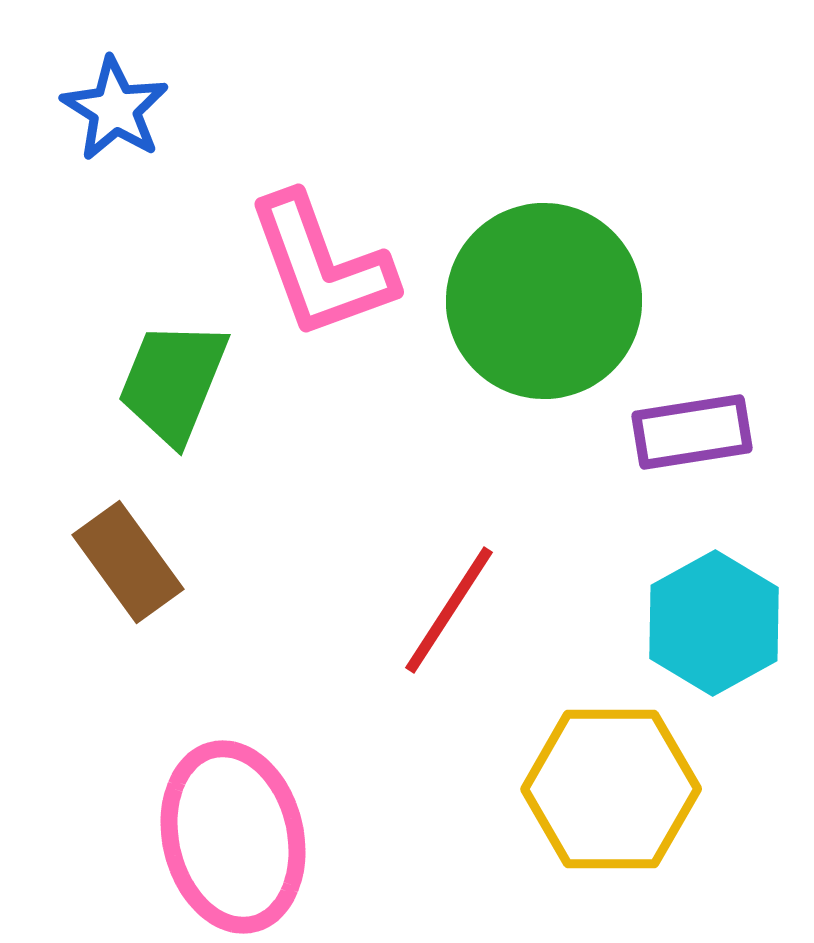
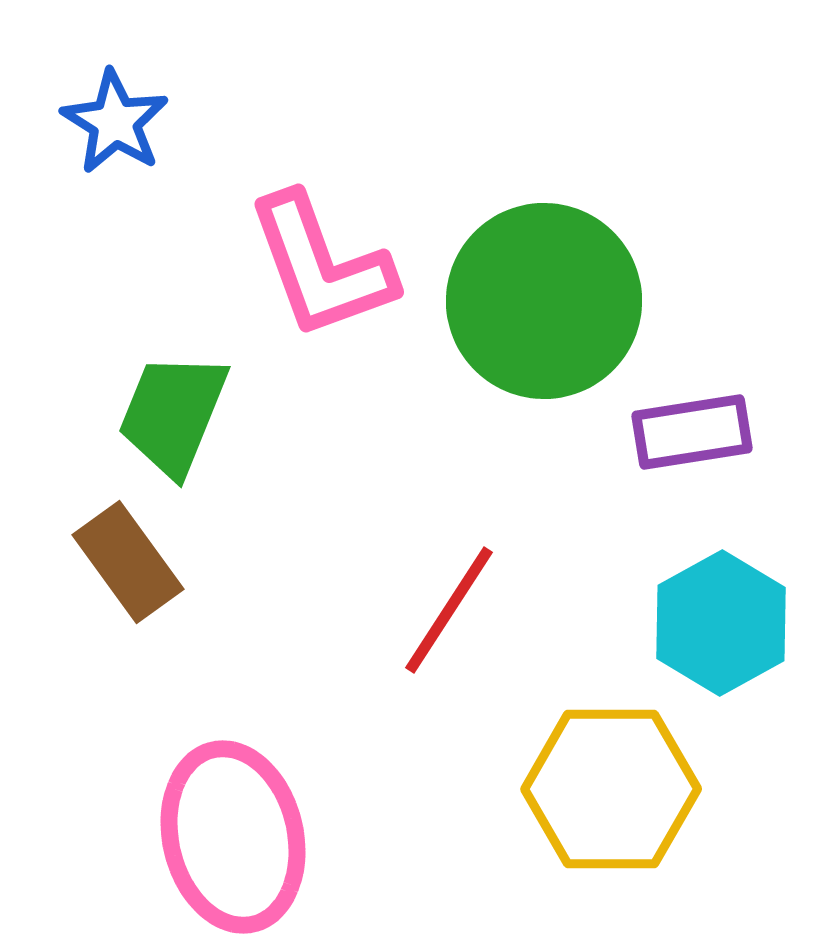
blue star: moved 13 px down
green trapezoid: moved 32 px down
cyan hexagon: moved 7 px right
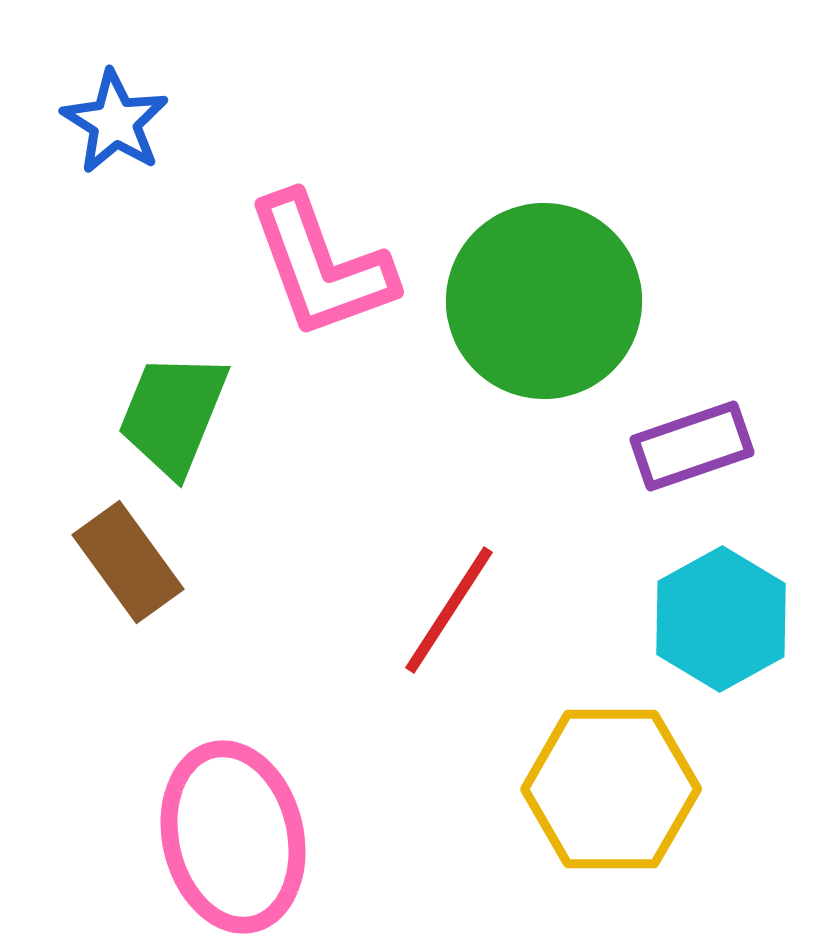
purple rectangle: moved 14 px down; rotated 10 degrees counterclockwise
cyan hexagon: moved 4 px up
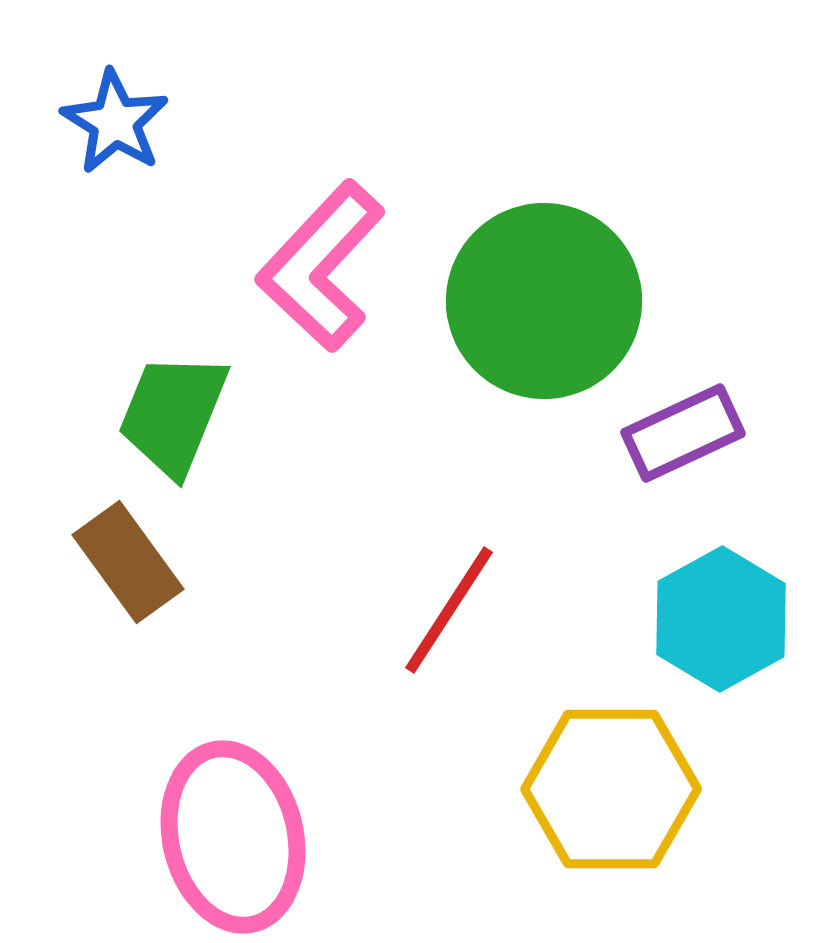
pink L-shape: rotated 63 degrees clockwise
purple rectangle: moved 9 px left, 13 px up; rotated 6 degrees counterclockwise
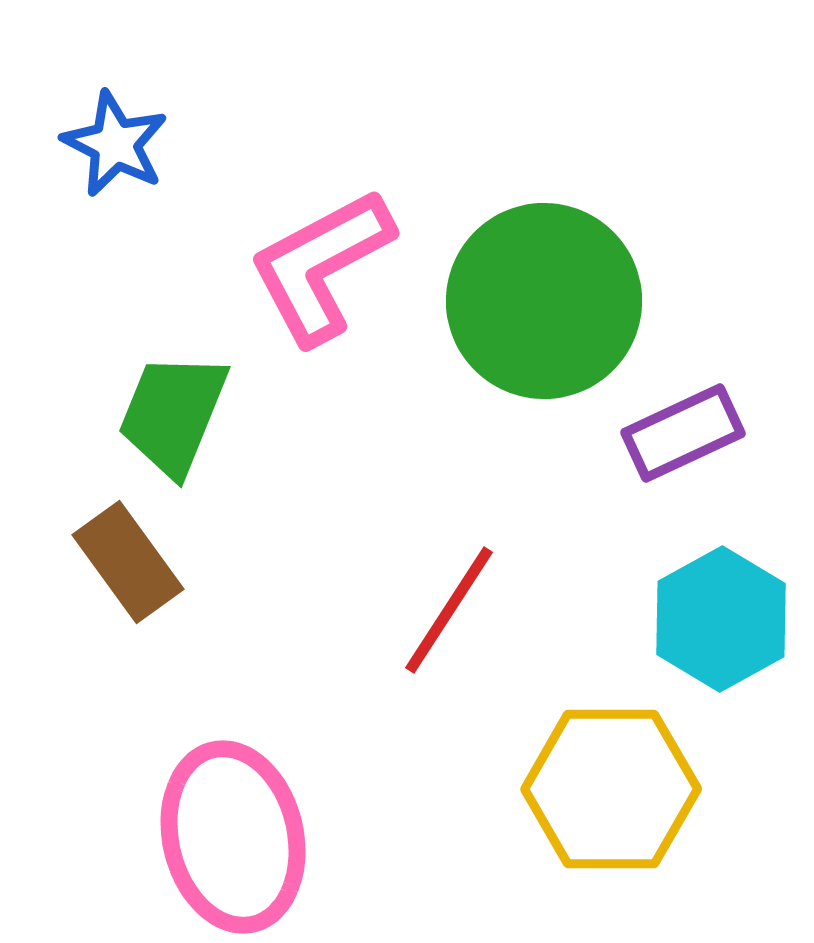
blue star: moved 22 px down; rotated 5 degrees counterclockwise
pink L-shape: rotated 19 degrees clockwise
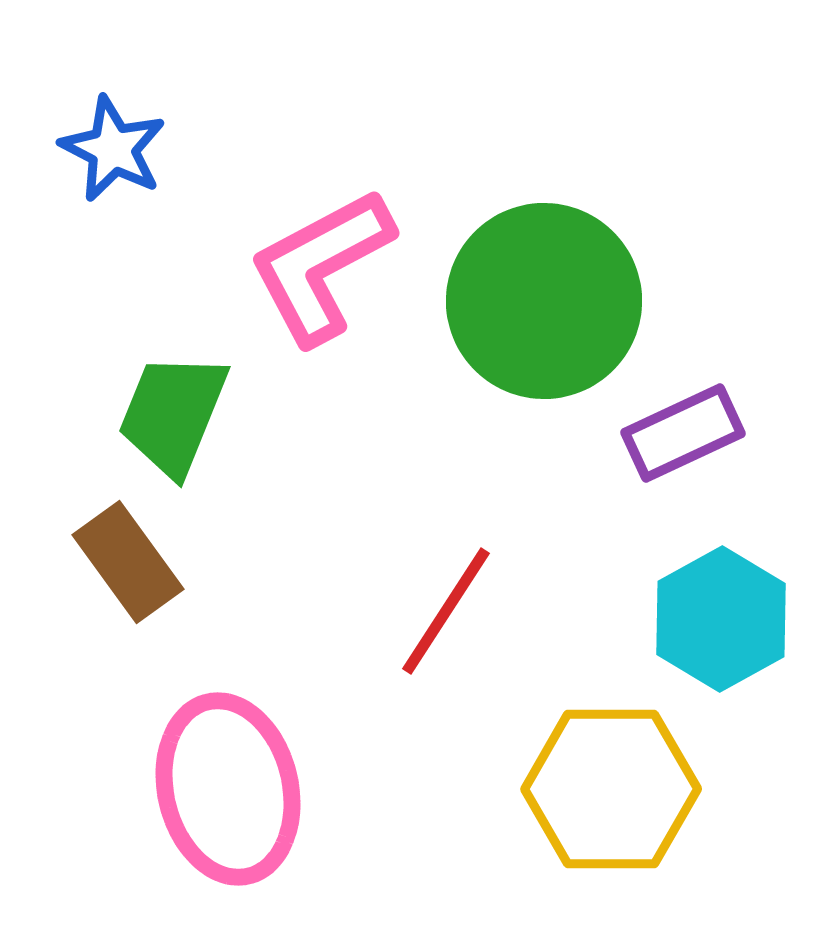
blue star: moved 2 px left, 5 px down
red line: moved 3 px left, 1 px down
pink ellipse: moved 5 px left, 48 px up
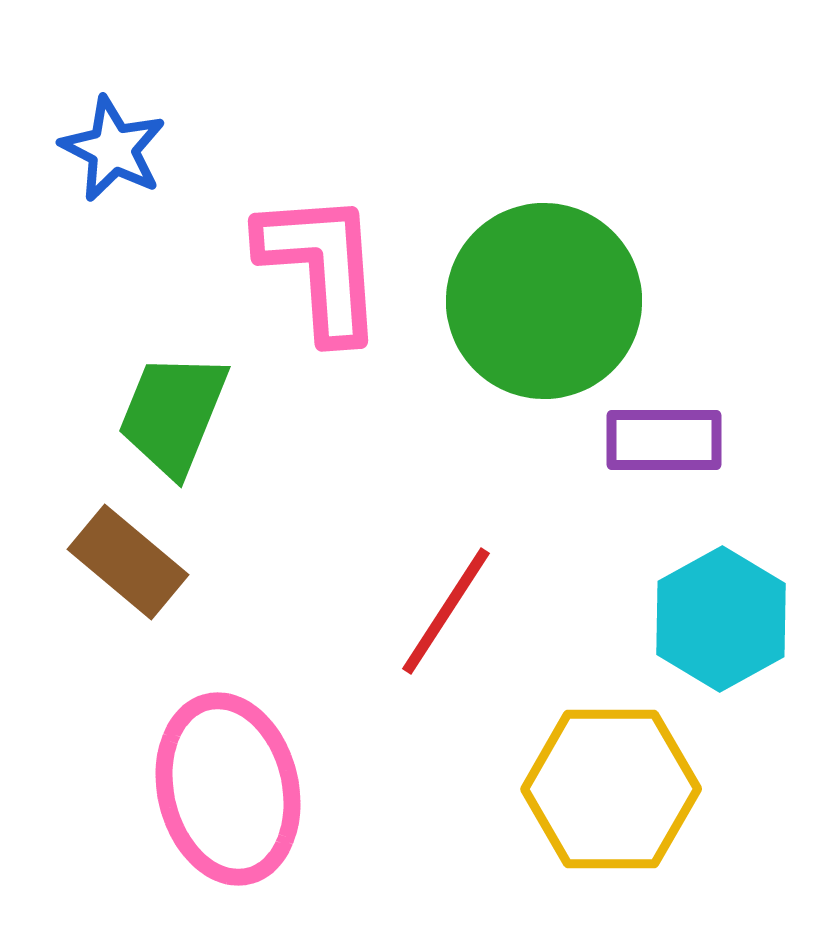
pink L-shape: rotated 114 degrees clockwise
purple rectangle: moved 19 px left, 7 px down; rotated 25 degrees clockwise
brown rectangle: rotated 14 degrees counterclockwise
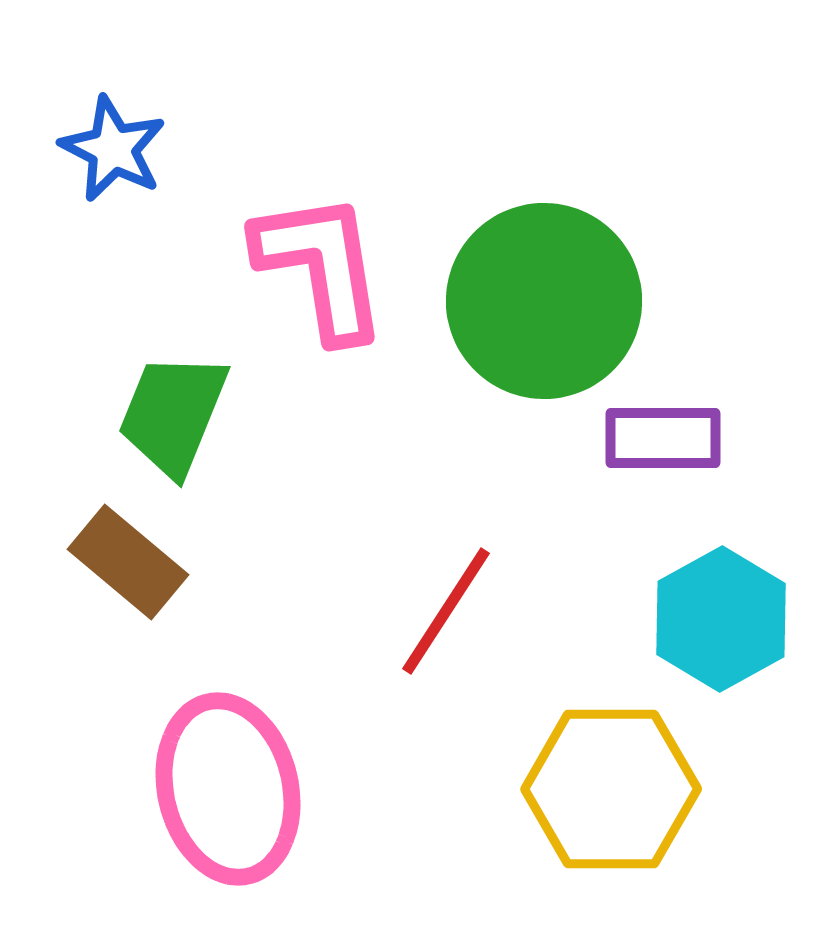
pink L-shape: rotated 5 degrees counterclockwise
purple rectangle: moved 1 px left, 2 px up
